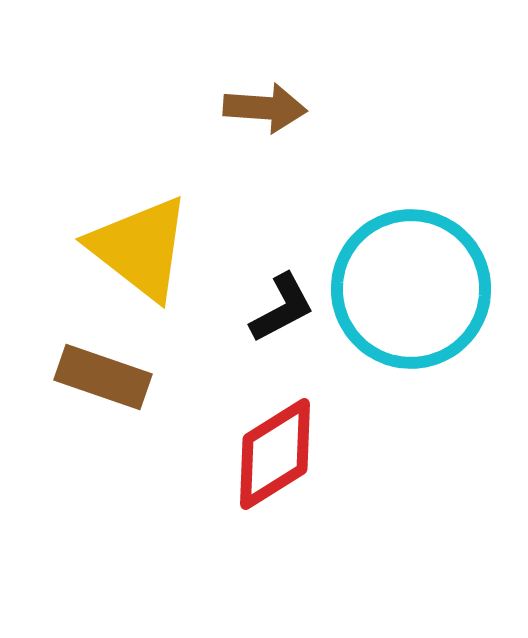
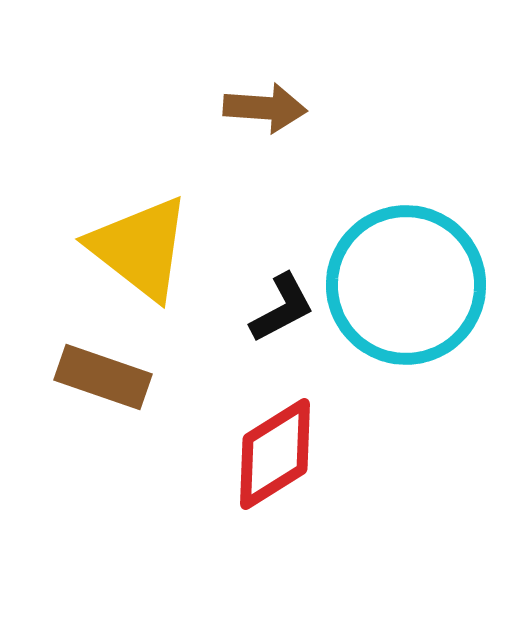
cyan circle: moved 5 px left, 4 px up
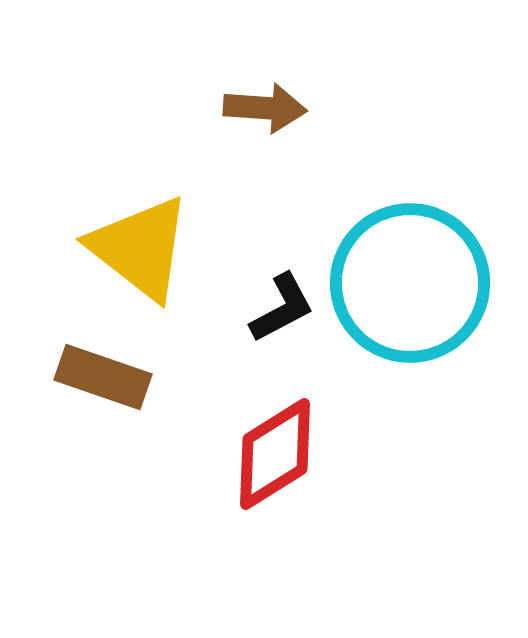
cyan circle: moved 4 px right, 2 px up
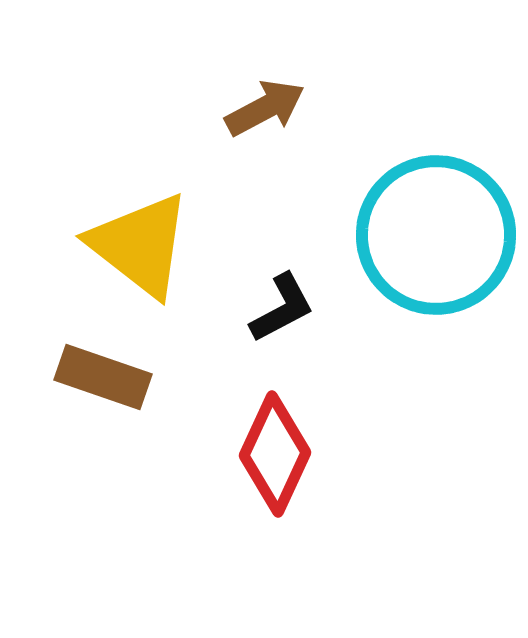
brown arrow: rotated 32 degrees counterclockwise
yellow triangle: moved 3 px up
cyan circle: moved 26 px right, 48 px up
red diamond: rotated 33 degrees counterclockwise
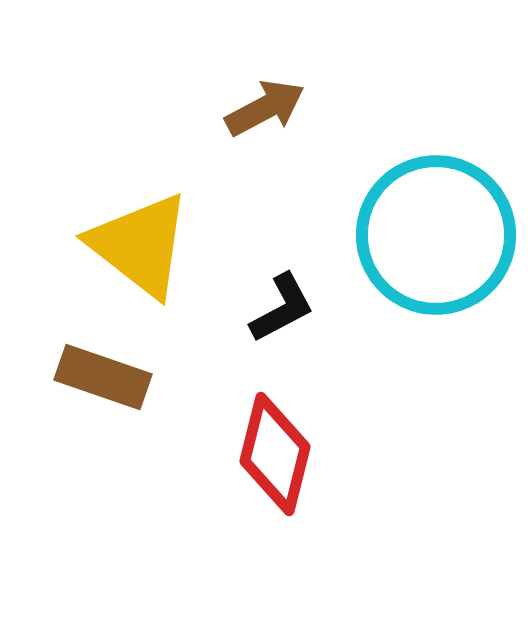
red diamond: rotated 11 degrees counterclockwise
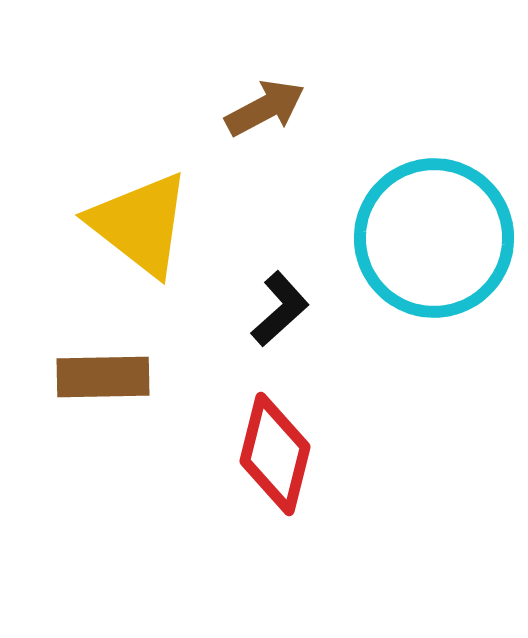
cyan circle: moved 2 px left, 3 px down
yellow triangle: moved 21 px up
black L-shape: moved 2 px left, 1 px down; rotated 14 degrees counterclockwise
brown rectangle: rotated 20 degrees counterclockwise
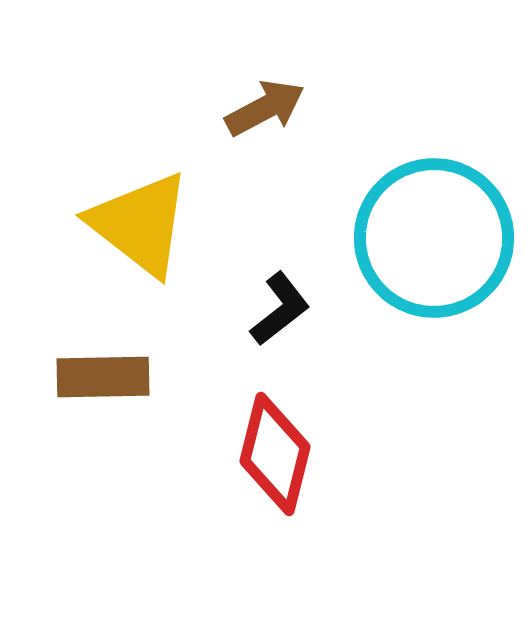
black L-shape: rotated 4 degrees clockwise
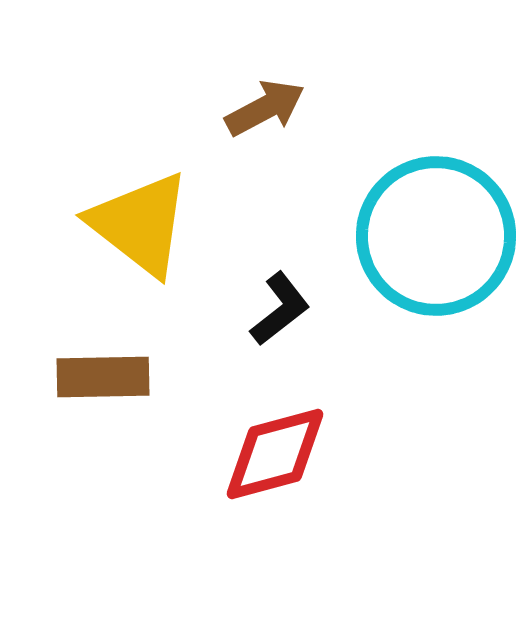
cyan circle: moved 2 px right, 2 px up
red diamond: rotated 61 degrees clockwise
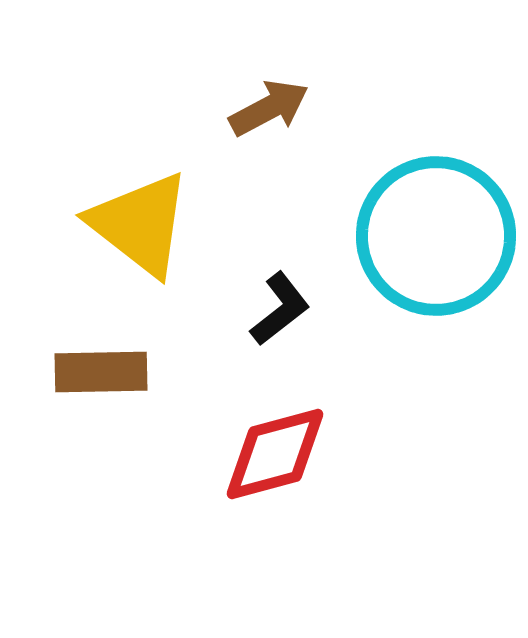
brown arrow: moved 4 px right
brown rectangle: moved 2 px left, 5 px up
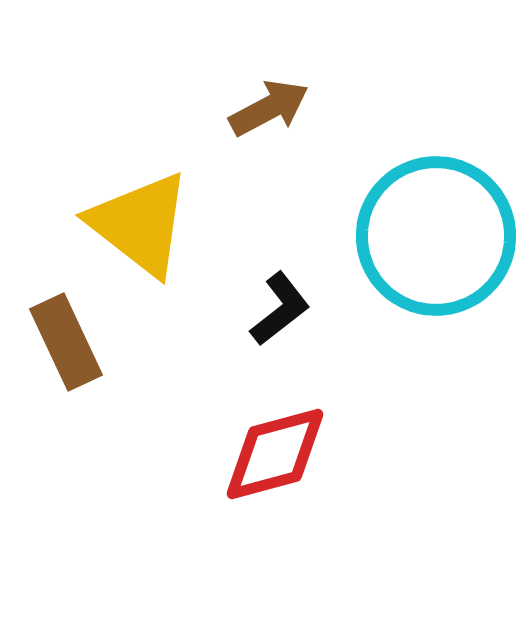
brown rectangle: moved 35 px left, 30 px up; rotated 66 degrees clockwise
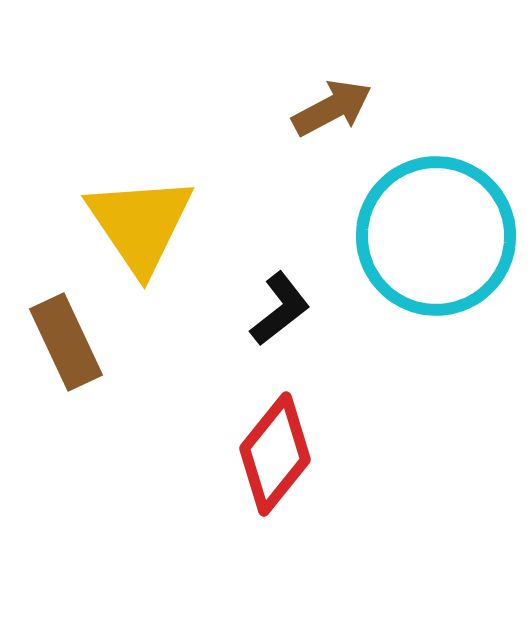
brown arrow: moved 63 px right
yellow triangle: rotated 18 degrees clockwise
red diamond: rotated 36 degrees counterclockwise
